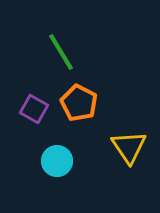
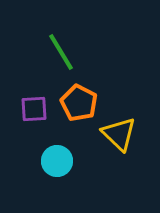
purple square: rotated 32 degrees counterclockwise
yellow triangle: moved 10 px left, 13 px up; rotated 12 degrees counterclockwise
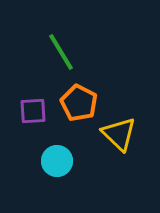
purple square: moved 1 px left, 2 px down
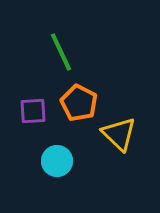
green line: rotated 6 degrees clockwise
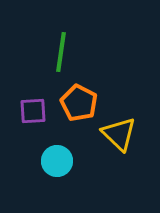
green line: rotated 33 degrees clockwise
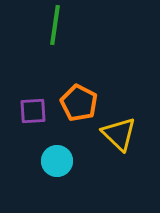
green line: moved 6 px left, 27 px up
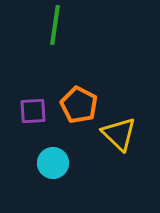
orange pentagon: moved 2 px down
cyan circle: moved 4 px left, 2 px down
